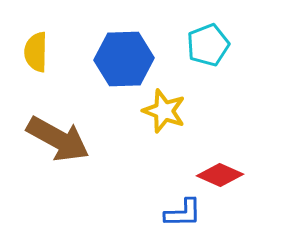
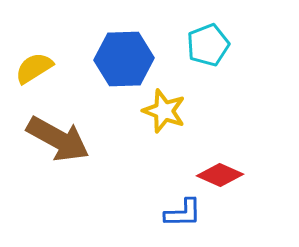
yellow semicircle: moved 2 px left, 16 px down; rotated 57 degrees clockwise
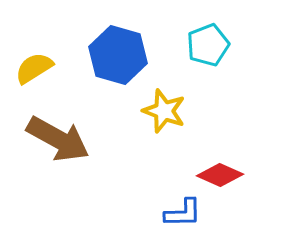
blue hexagon: moved 6 px left, 4 px up; rotated 18 degrees clockwise
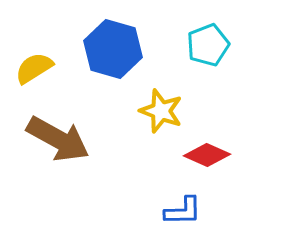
blue hexagon: moved 5 px left, 6 px up
yellow star: moved 3 px left
red diamond: moved 13 px left, 20 px up
blue L-shape: moved 2 px up
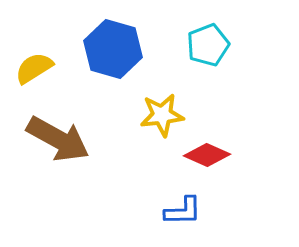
yellow star: moved 1 px right, 4 px down; rotated 27 degrees counterclockwise
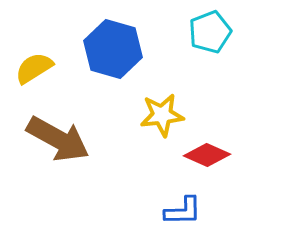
cyan pentagon: moved 2 px right, 13 px up
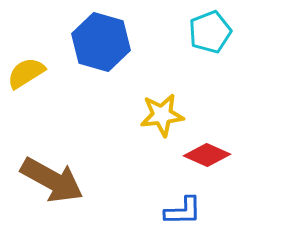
blue hexagon: moved 12 px left, 7 px up
yellow semicircle: moved 8 px left, 5 px down
brown arrow: moved 6 px left, 41 px down
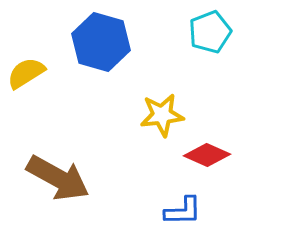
brown arrow: moved 6 px right, 2 px up
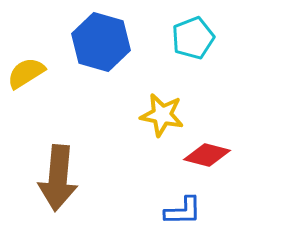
cyan pentagon: moved 17 px left, 6 px down
yellow star: rotated 18 degrees clockwise
red diamond: rotated 9 degrees counterclockwise
brown arrow: rotated 66 degrees clockwise
